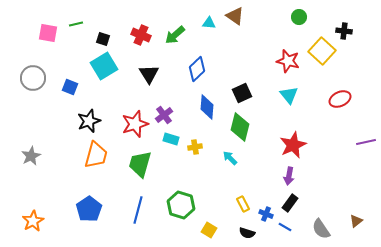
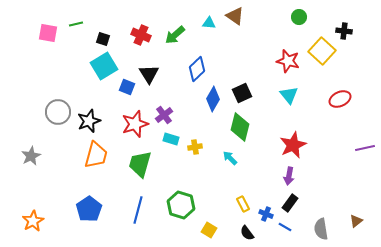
gray circle at (33, 78): moved 25 px right, 34 px down
blue square at (70, 87): moved 57 px right
blue diamond at (207, 107): moved 6 px right, 8 px up; rotated 25 degrees clockwise
purple line at (366, 142): moved 1 px left, 6 px down
gray semicircle at (321, 229): rotated 25 degrees clockwise
black semicircle at (247, 233): rotated 35 degrees clockwise
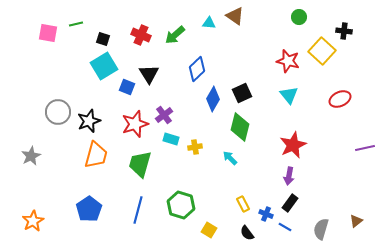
gray semicircle at (321, 229): rotated 25 degrees clockwise
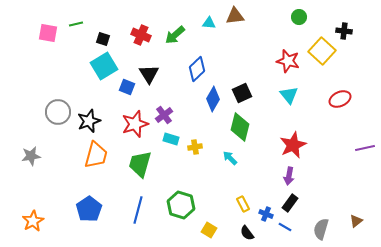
brown triangle at (235, 16): rotated 42 degrees counterclockwise
gray star at (31, 156): rotated 18 degrees clockwise
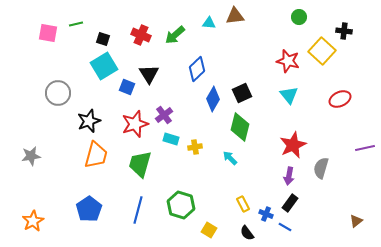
gray circle at (58, 112): moved 19 px up
gray semicircle at (321, 229): moved 61 px up
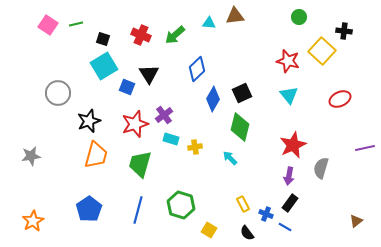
pink square at (48, 33): moved 8 px up; rotated 24 degrees clockwise
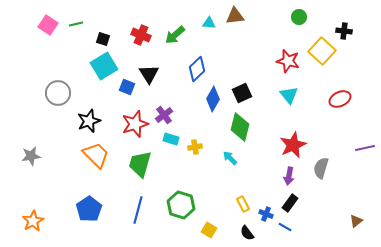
orange trapezoid at (96, 155): rotated 60 degrees counterclockwise
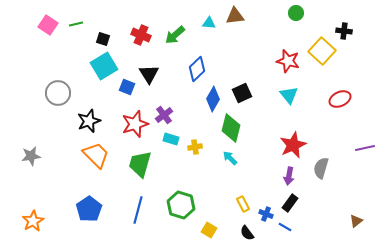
green circle at (299, 17): moved 3 px left, 4 px up
green diamond at (240, 127): moved 9 px left, 1 px down
